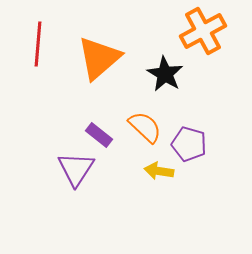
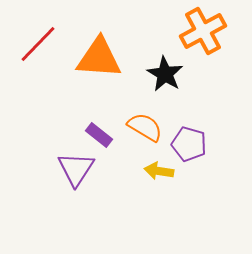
red line: rotated 39 degrees clockwise
orange triangle: rotated 45 degrees clockwise
orange semicircle: rotated 12 degrees counterclockwise
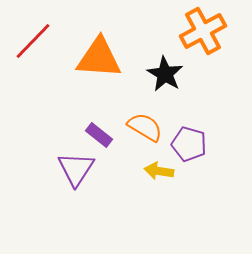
red line: moved 5 px left, 3 px up
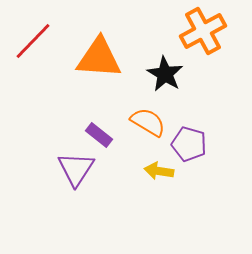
orange semicircle: moved 3 px right, 5 px up
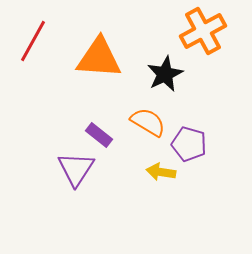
red line: rotated 15 degrees counterclockwise
black star: rotated 15 degrees clockwise
yellow arrow: moved 2 px right, 1 px down
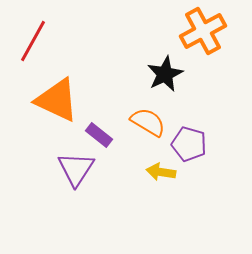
orange triangle: moved 42 px left, 42 px down; rotated 21 degrees clockwise
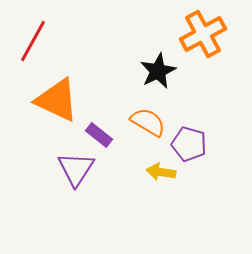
orange cross: moved 3 px down
black star: moved 7 px left, 3 px up
